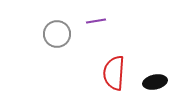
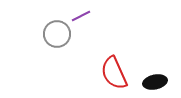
purple line: moved 15 px left, 5 px up; rotated 18 degrees counterclockwise
red semicircle: rotated 28 degrees counterclockwise
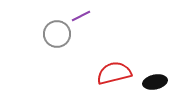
red semicircle: rotated 100 degrees clockwise
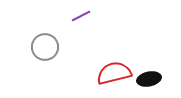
gray circle: moved 12 px left, 13 px down
black ellipse: moved 6 px left, 3 px up
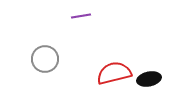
purple line: rotated 18 degrees clockwise
gray circle: moved 12 px down
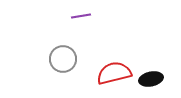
gray circle: moved 18 px right
black ellipse: moved 2 px right
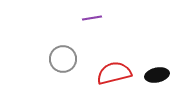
purple line: moved 11 px right, 2 px down
black ellipse: moved 6 px right, 4 px up
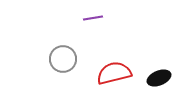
purple line: moved 1 px right
black ellipse: moved 2 px right, 3 px down; rotated 10 degrees counterclockwise
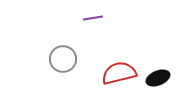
red semicircle: moved 5 px right
black ellipse: moved 1 px left
